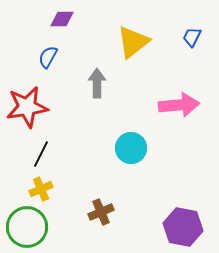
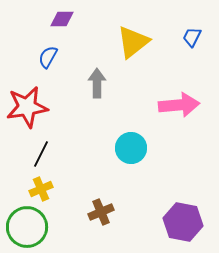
purple hexagon: moved 5 px up
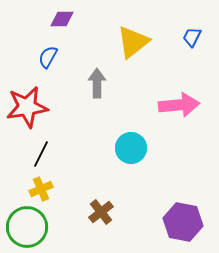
brown cross: rotated 15 degrees counterclockwise
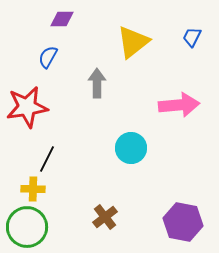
black line: moved 6 px right, 5 px down
yellow cross: moved 8 px left; rotated 25 degrees clockwise
brown cross: moved 4 px right, 5 px down
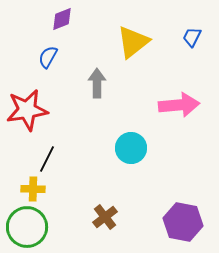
purple diamond: rotated 20 degrees counterclockwise
red star: moved 3 px down
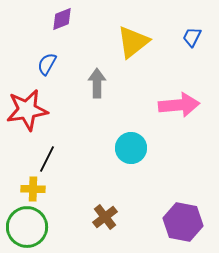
blue semicircle: moved 1 px left, 7 px down
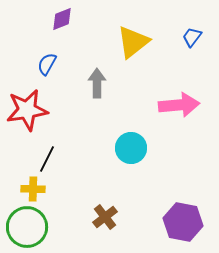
blue trapezoid: rotated 10 degrees clockwise
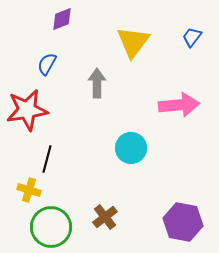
yellow triangle: rotated 15 degrees counterclockwise
black line: rotated 12 degrees counterclockwise
yellow cross: moved 4 px left, 1 px down; rotated 15 degrees clockwise
green circle: moved 24 px right
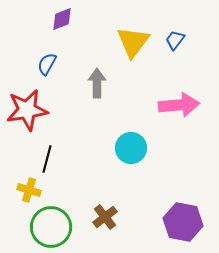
blue trapezoid: moved 17 px left, 3 px down
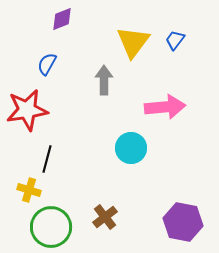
gray arrow: moved 7 px right, 3 px up
pink arrow: moved 14 px left, 2 px down
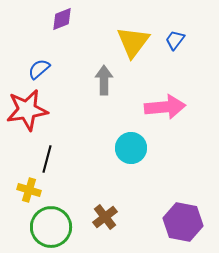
blue semicircle: moved 8 px left, 5 px down; rotated 20 degrees clockwise
